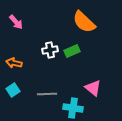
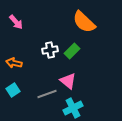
green rectangle: rotated 21 degrees counterclockwise
pink triangle: moved 25 px left, 7 px up
gray line: rotated 18 degrees counterclockwise
cyan cross: rotated 36 degrees counterclockwise
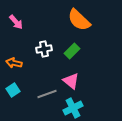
orange semicircle: moved 5 px left, 2 px up
white cross: moved 6 px left, 1 px up
pink triangle: moved 3 px right
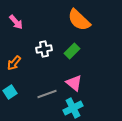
orange arrow: rotated 63 degrees counterclockwise
pink triangle: moved 3 px right, 2 px down
cyan square: moved 3 px left, 2 px down
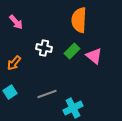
orange semicircle: rotated 50 degrees clockwise
white cross: moved 1 px up; rotated 21 degrees clockwise
pink triangle: moved 20 px right, 27 px up
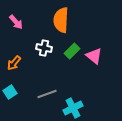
orange semicircle: moved 18 px left
